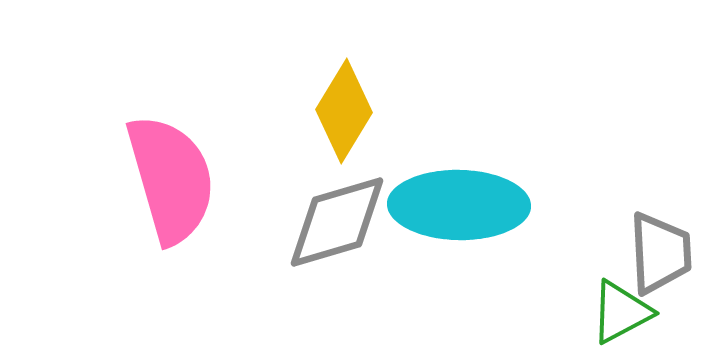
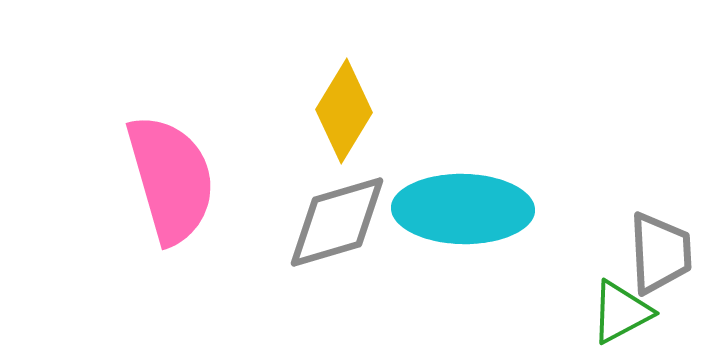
cyan ellipse: moved 4 px right, 4 px down
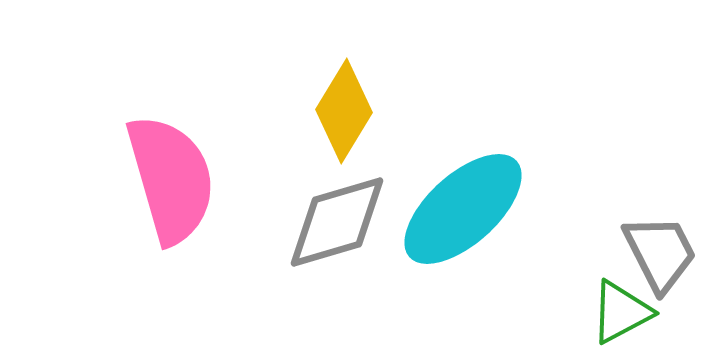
cyan ellipse: rotated 43 degrees counterclockwise
gray trapezoid: rotated 24 degrees counterclockwise
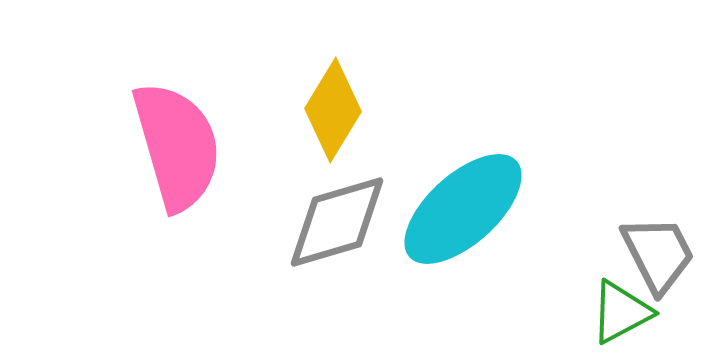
yellow diamond: moved 11 px left, 1 px up
pink semicircle: moved 6 px right, 33 px up
gray trapezoid: moved 2 px left, 1 px down
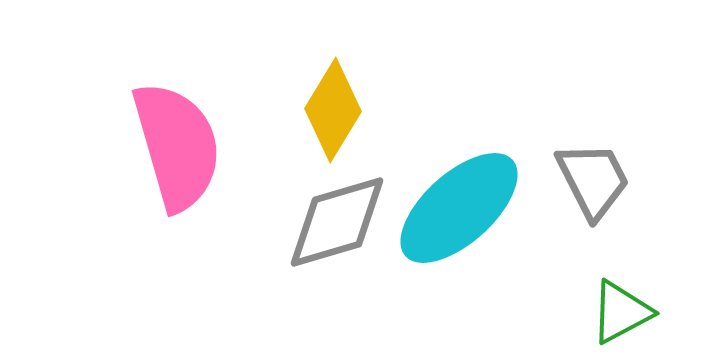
cyan ellipse: moved 4 px left, 1 px up
gray trapezoid: moved 65 px left, 74 px up
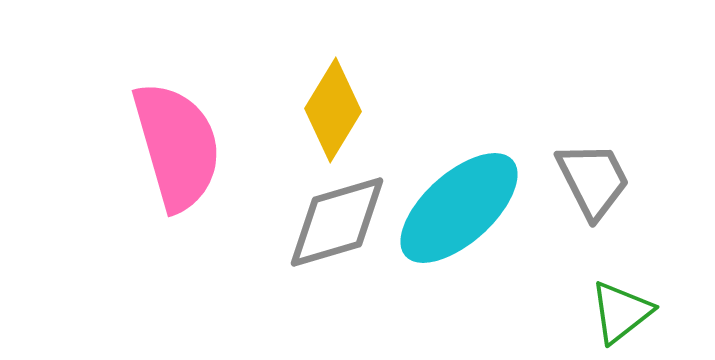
green triangle: rotated 10 degrees counterclockwise
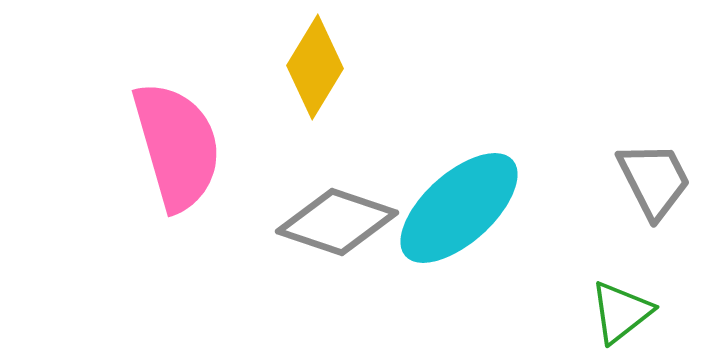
yellow diamond: moved 18 px left, 43 px up
gray trapezoid: moved 61 px right
gray diamond: rotated 35 degrees clockwise
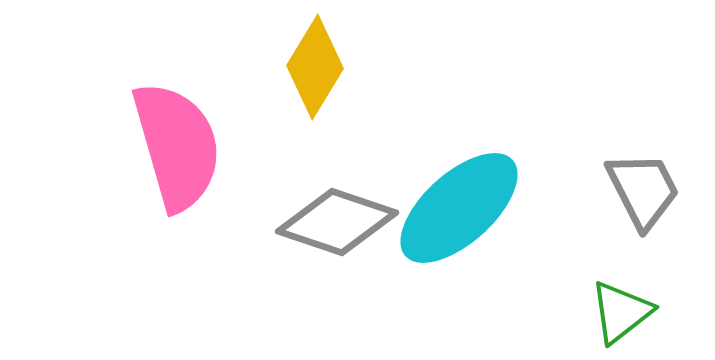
gray trapezoid: moved 11 px left, 10 px down
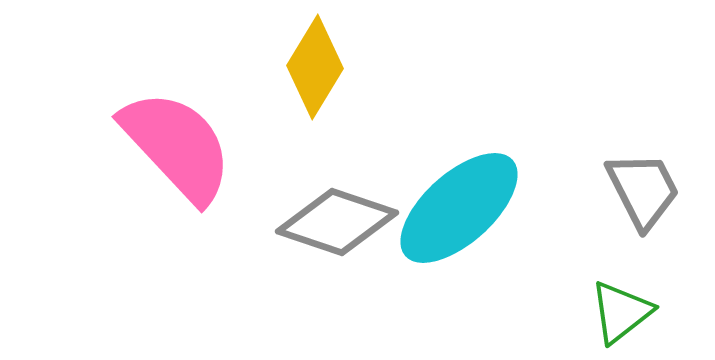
pink semicircle: rotated 27 degrees counterclockwise
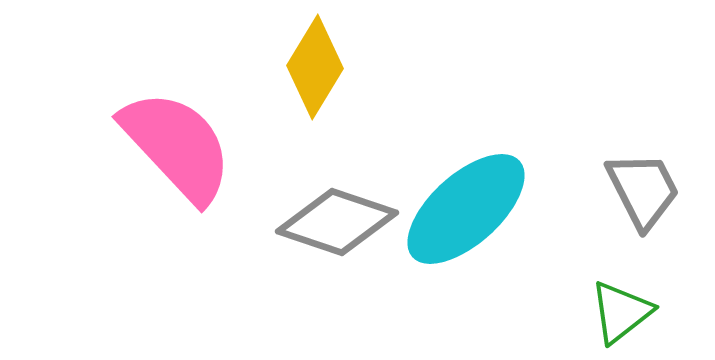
cyan ellipse: moved 7 px right, 1 px down
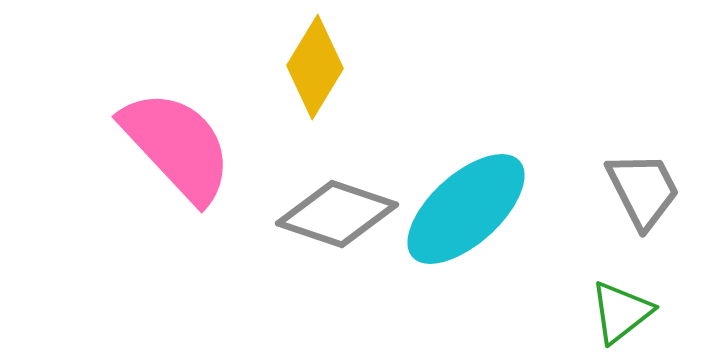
gray diamond: moved 8 px up
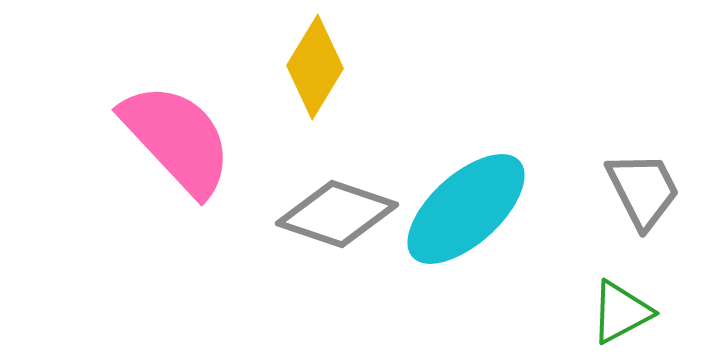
pink semicircle: moved 7 px up
green triangle: rotated 10 degrees clockwise
